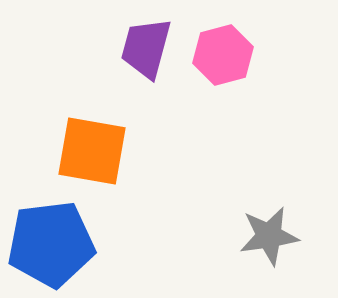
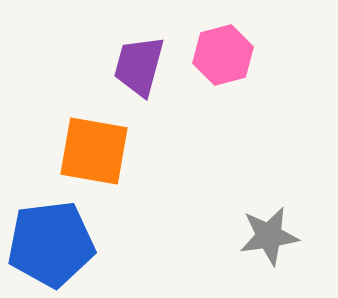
purple trapezoid: moved 7 px left, 18 px down
orange square: moved 2 px right
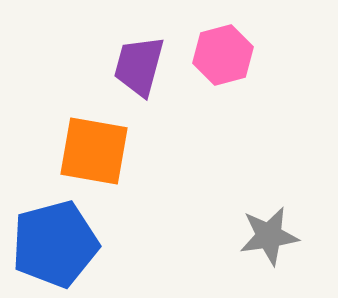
blue pentagon: moved 4 px right; rotated 8 degrees counterclockwise
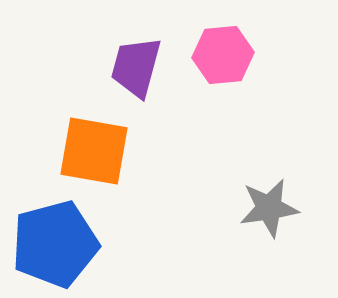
pink hexagon: rotated 10 degrees clockwise
purple trapezoid: moved 3 px left, 1 px down
gray star: moved 28 px up
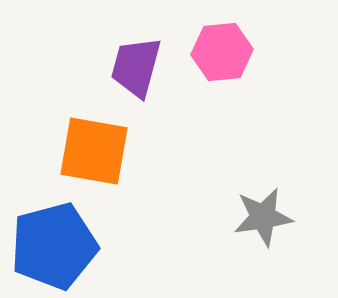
pink hexagon: moved 1 px left, 3 px up
gray star: moved 6 px left, 9 px down
blue pentagon: moved 1 px left, 2 px down
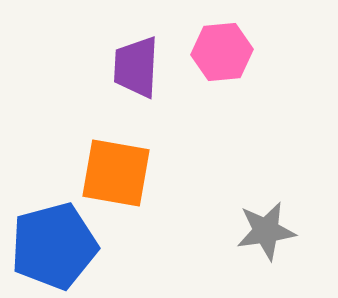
purple trapezoid: rotated 12 degrees counterclockwise
orange square: moved 22 px right, 22 px down
gray star: moved 3 px right, 14 px down
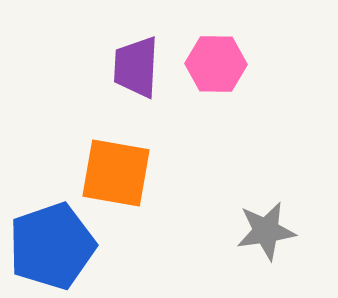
pink hexagon: moved 6 px left, 12 px down; rotated 6 degrees clockwise
blue pentagon: moved 2 px left; rotated 4 degrees counterclockwise
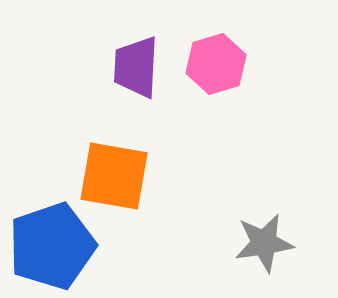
pink hexagon: rotated 18 degrees counterclockwise
orange square: moved 2 px left, 3 px down
gray star: moved 2 px left, 12 px down
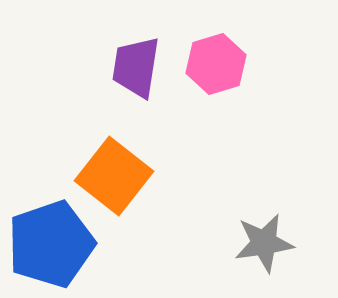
purple trapezoid: rotated 6 degrees clockwise
orange square: rotated 28 degrees clockwise
blue pentagon: moved 1 px left, 2 px up
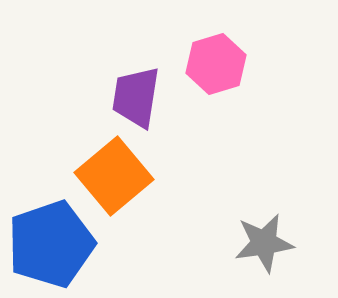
purple trapezoid: moved 30 px down
orange square: rotated 12 degrees clockwise
